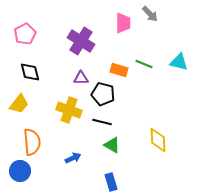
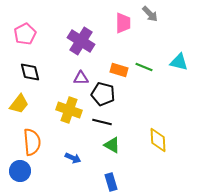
green line: moved 3 px down
blue arrow: rotated 49 degrees clockwise
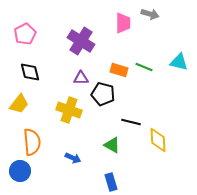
gray arrow: rotated 30 degrees counterclockwise
black line: moved 29 px right
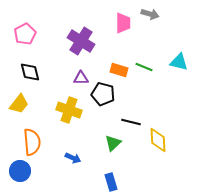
green triangle: moved 1 px right, 2 px up; rotated 48 degrees clockwise
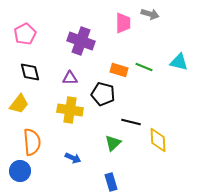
purple cross: rotated 12 degrees counterclockwise
purple triangle: moved 11 px left
yellow cross: moved 1 px right; rotated 10 degrees counterclockwise
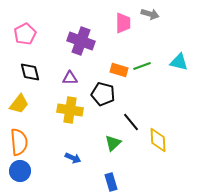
green line: moved 2 px left, 1 px up; rotated 42 degrees counterclockwise
black line: rotated 36 degrees clockwise
orange semicircle: moved 13 px left
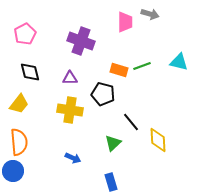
pink trapezoid: moved 2 px right, 1 px up
blue circle: moved 7 px left
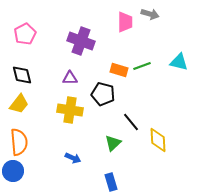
black diamond: moved 8 px left, 3 px down
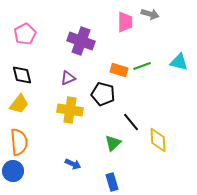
purple triangle: moved 2 px left; rotated 21 degrees counterclockwise
blue arrow: moved 6 px down
blue rectangle: moved 1 px right
